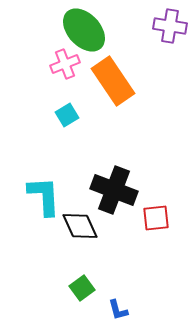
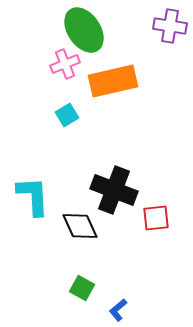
green ellipse: rotated 9 degrees clockwise
orange rectangle: rotated 69 degrees counterclockwise
cyan L-shape: moved 11 px left
green square: rotated 25 degrees counterclockwise
blue L-shape: rotated 65 degrees clockwise
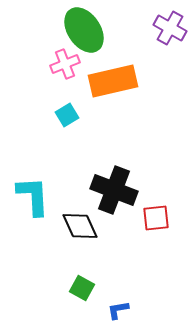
purple cross: moved 2 px down; rotated 20 degrees clockwise
blue L-shape: rotated 30 degrees clockwise
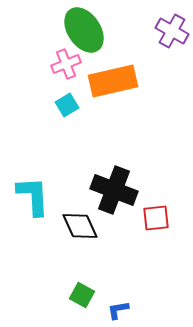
purple cross: moved 2 px right, 3 px down
pink cross: moved 1 px right
cyan square: moved 10 px up
green square: moved 7 px down
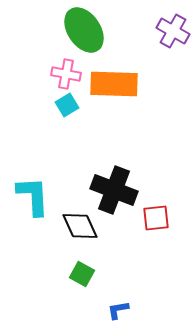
purple cross: moved 1 px right
pink cross: moved 10 px down; rotated 32 degrees clockwise
orange rectangle: moved 1 px right, 3 px down; rotated 15 degrees clockwise
green square: moved 21 px up
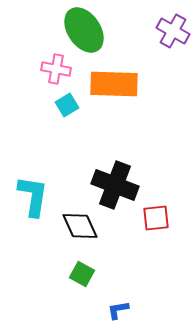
pink cross: moved 10 px left, 5 px up
black cross: moved 1 px right, 5 px up
cyan L-shape: rotated 12 degrees clockwise
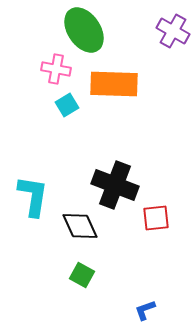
green square: moved 1 px down
blue L-shape: moved 27 px right; rotated 10 degrees counterclockwise
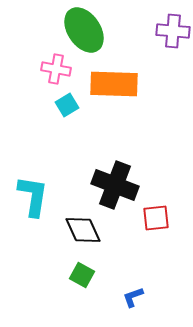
purple cross: rotated 24 degrees counterclockwise
black diamond: moved 3 px right, 4 px down
blue L-shape: moved 12 px left, 13 px up
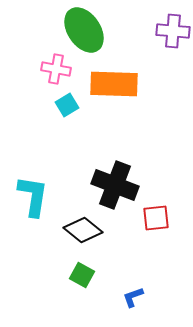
black diamond: rotated 27 degrees counterclockwise
